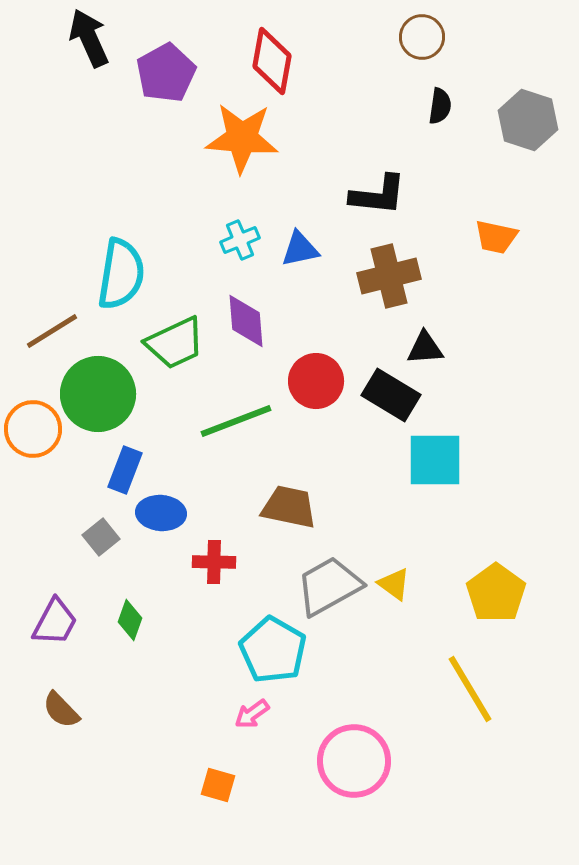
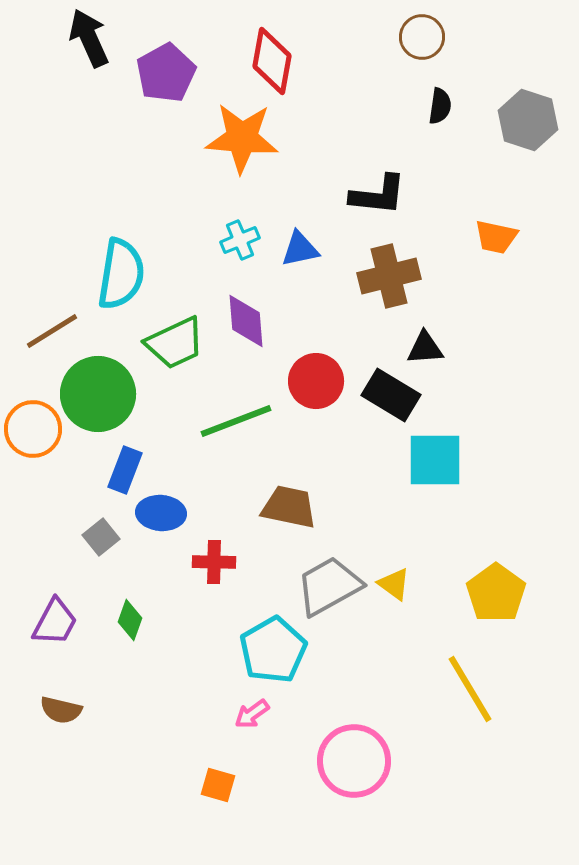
cyan pentagon: rotated 12 degrees clockwise
brown semicircle: rotated 33 degrees counterclockwise
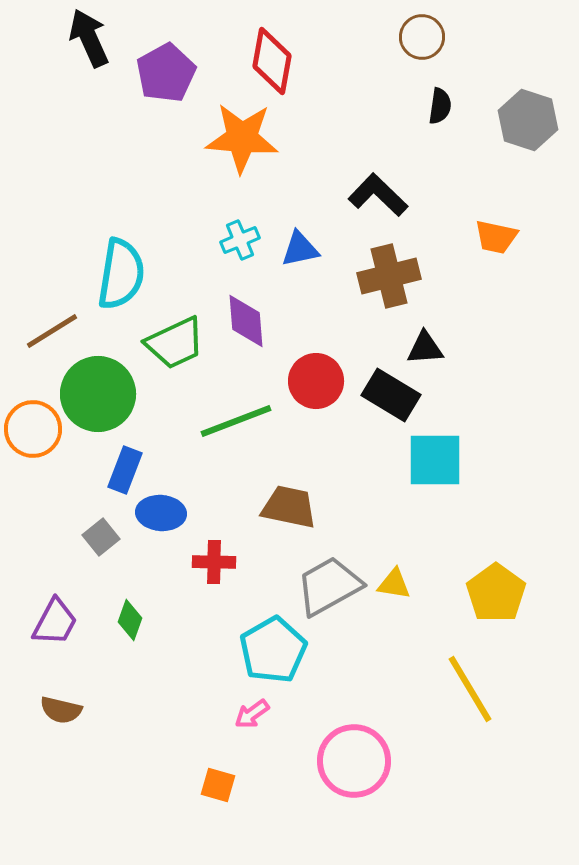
black L-shape: rotated 142 degrees counterclockwise
yellow triangle: rotated 27 degrees counterclockwise
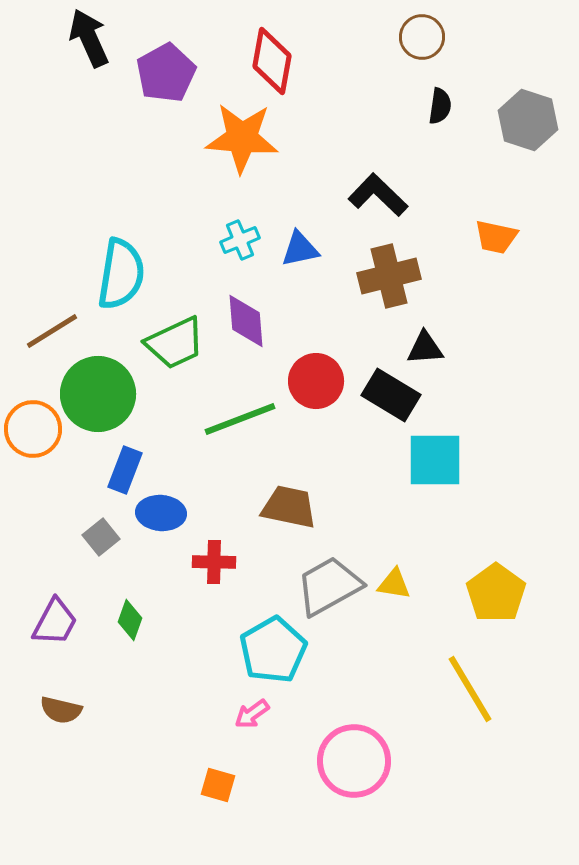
green line: moved 4 px right, 2 px up
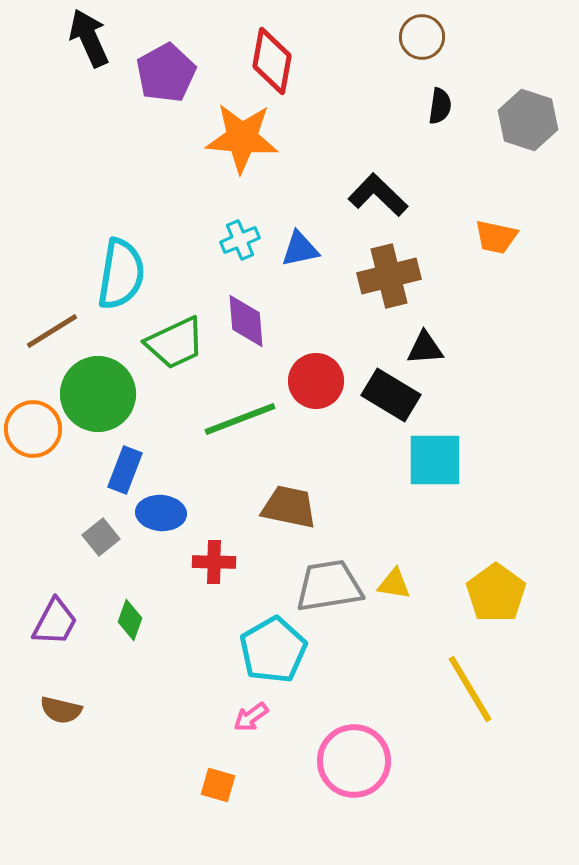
gray trapezoid: rotated 20 degrees clockwise
pink arrow: moved 1 px left, 3 px down
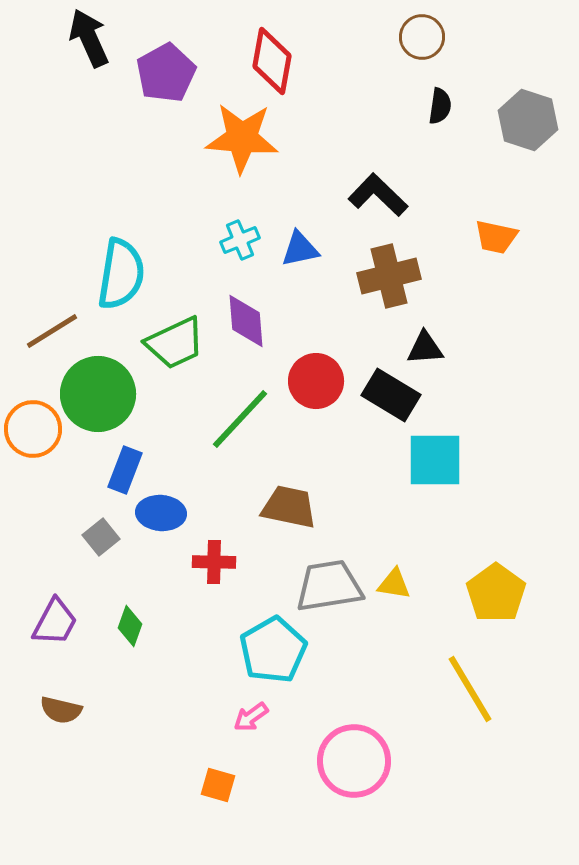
green line: rotated 26 degrees counterclockwise
green diamond: moved 6 px down
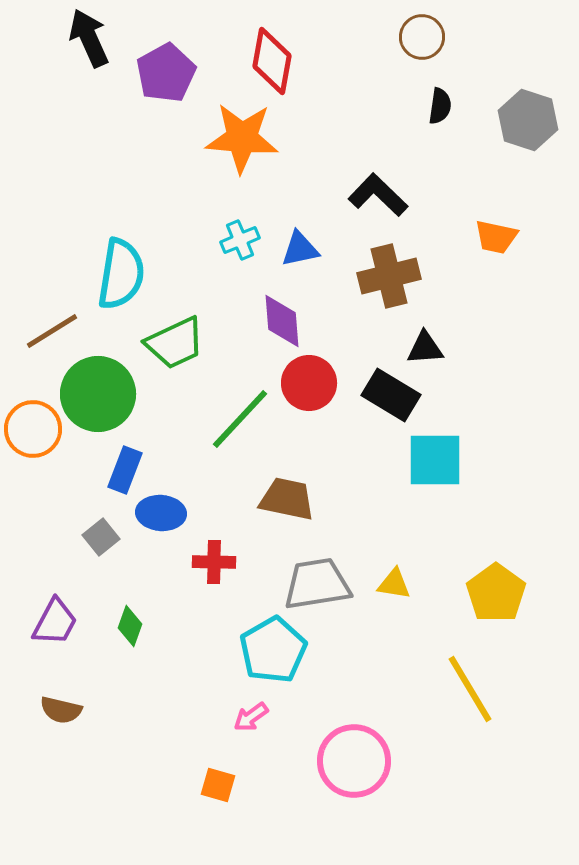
purple diamond: moved 36 px right
red circle: moved 7 px left, 2 px down
brown trapezoid: moved 2 px left, 8 px up
gray trapezoid: moved 12 px left, 2 px up
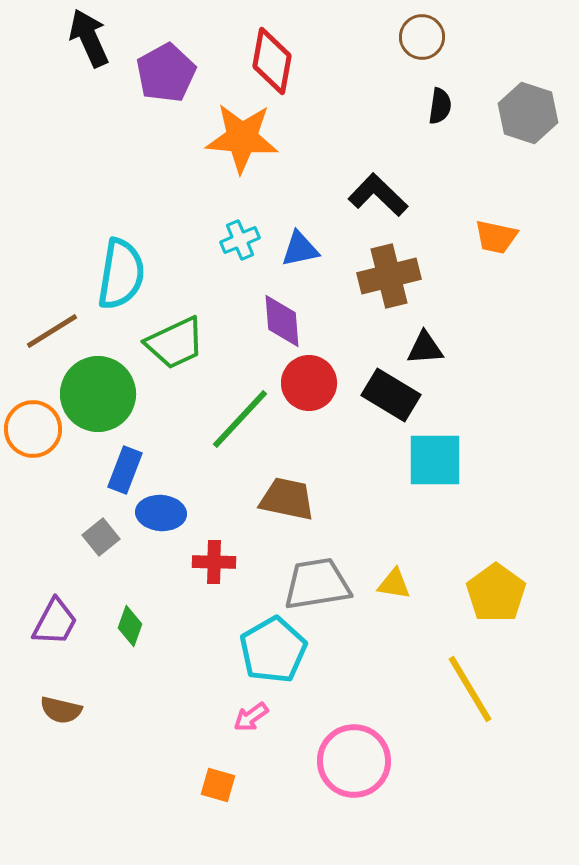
gray hexagon: moved 7 px up
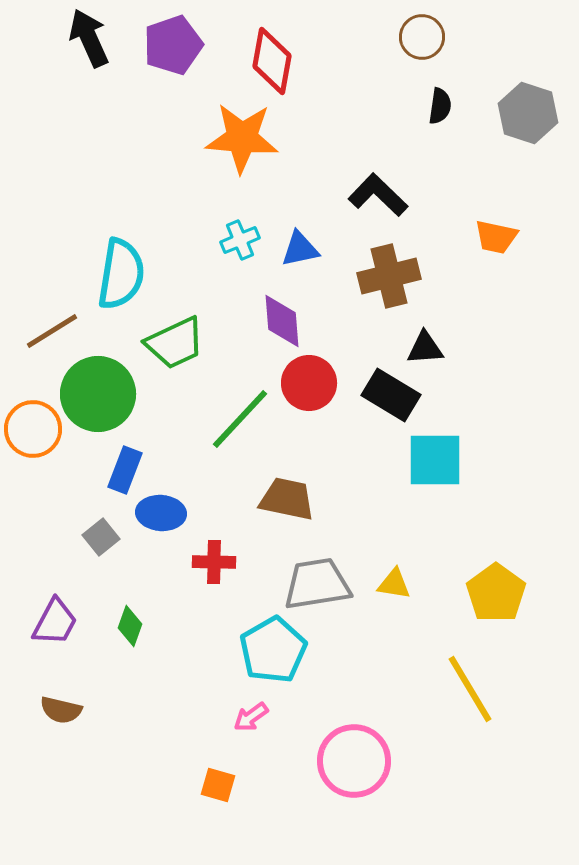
purple pentagon: moved 7 px right, 28 px up; rotated 10 degrees clockwise
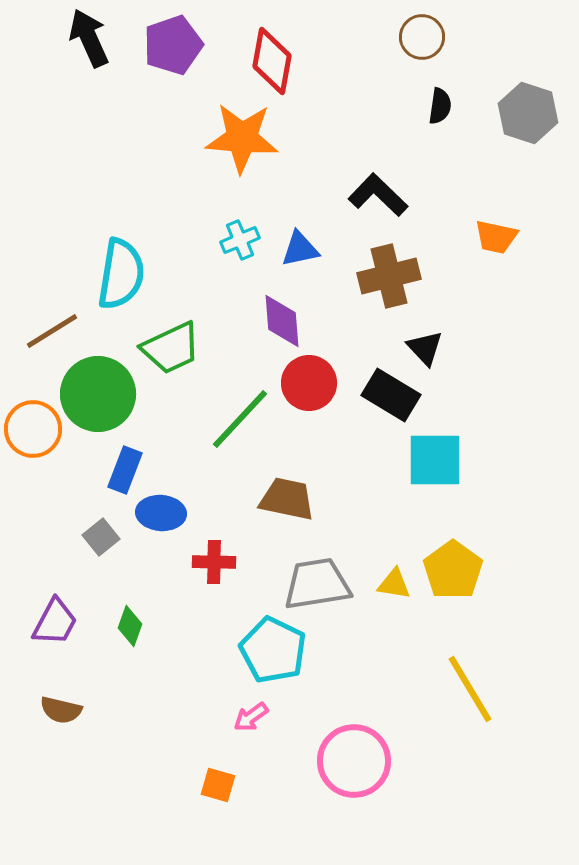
green trapezoid: moved 4 px left, 5 px down
black triangle: rotated 51 degrees clockwise
yellow pentagon: moved 43 px left, 23 px up
cyan pentagon: rotated 16 degrees counterclockwise
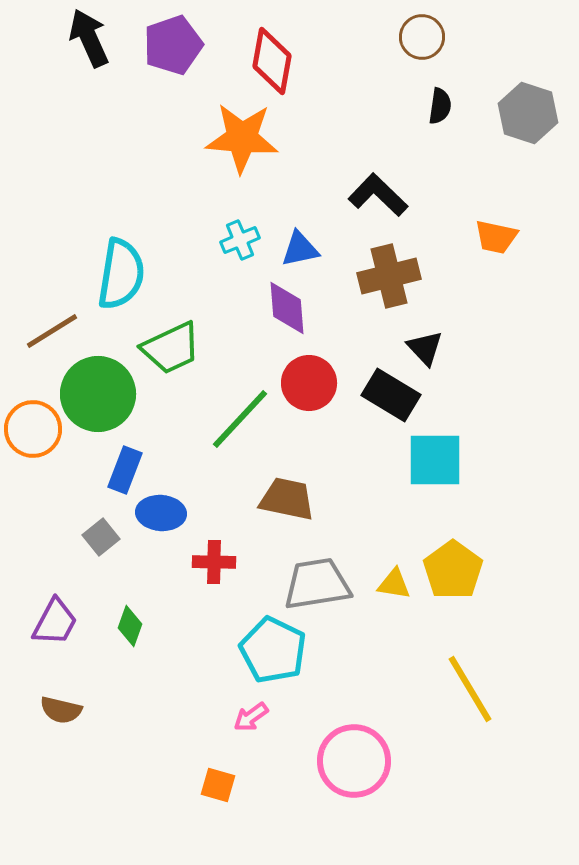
purple diamond: moved 5 px right, 13 px up
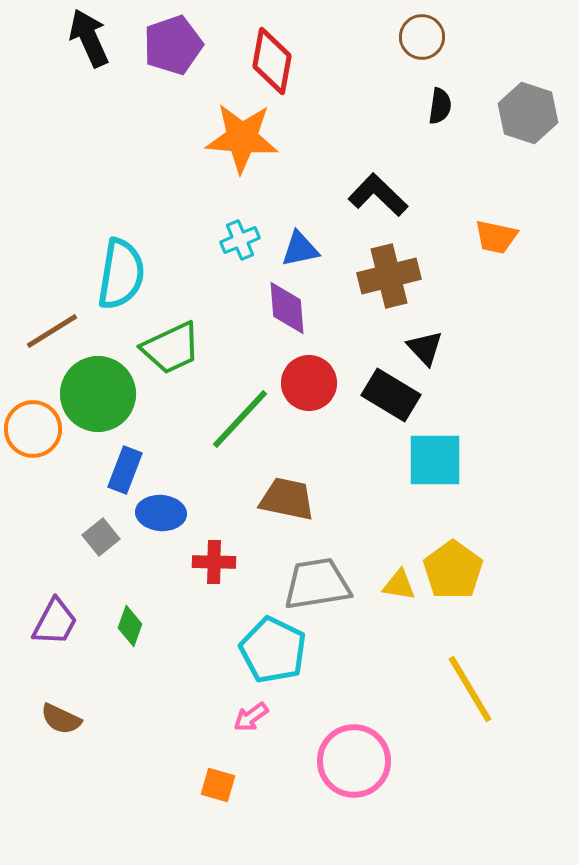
yellow triangle: moved 5 px right, 1 px down
brown semicircle: moved 9 px down; rotated 12 degrees clockwise
